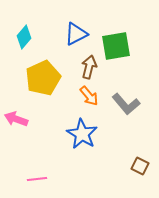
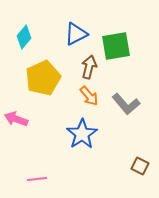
blue star: rotated 8 degrees clockwise
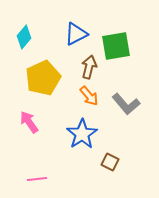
pink arrow: moved 13 px right, 3 px down; rotated 35 degrees clockwise
brown square: moved 30 px left, 4 px up
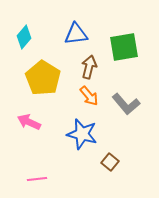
blue triangle: rotated 20 degrees clockwise
green square: moved 8 px right, 1 px down
yellow pentagon: rotated 16 degrees counterclockwise
pink arrow: rotated 30 degrees counterclockwise
blue star: rotated 24 degrees counterclockwise
brown square: rotated 12 degrees clockwise
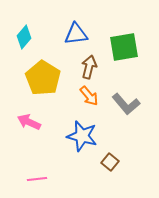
blue star: moved 2 px down
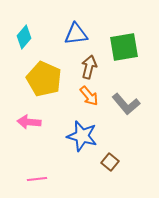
yellow pentagon: moved 1 px right, 1 px down; rotated 8 degrees counterclockwise
pink arrow: rotated 20 degrees counterclockwise
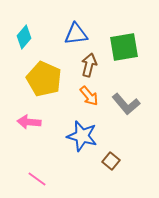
brown arrow: moved 2 px up
brown square: moved 1 px right, 1 px up
pink line: rotated 42 degrees clockwise
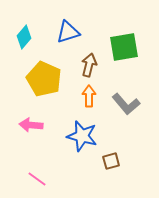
blue triangle: moved 8 px left, 2 px up; rotated 10 degrees counterclockwise
orange arrow: rotated 140 degrees counterclockwise
pink arrow: moved 2 px right, 3 px down
brown square: rotated 36 degrees clockwise
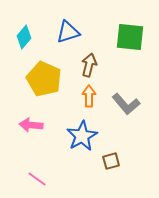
green square: moved 6 px right, 10 px up; rotated 16 degrees clockwise
blue star: rotated 28 degrees clockwise
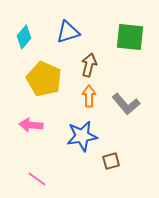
blue star: rotated 20 degrees clockwise
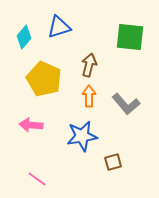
blue triangle: moved 9 px left, 5 px up
brown square: moved 2 px right, 1 px down
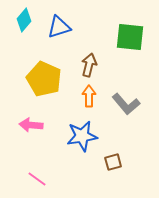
cyan diamond: moved 17 px up
